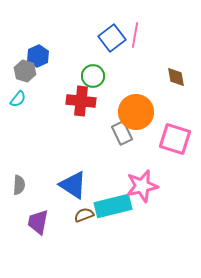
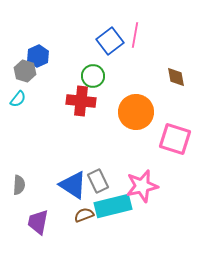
blue square: moved 2 px left, 3 px down
gray rectangle: moved 24 px left, 48 px down
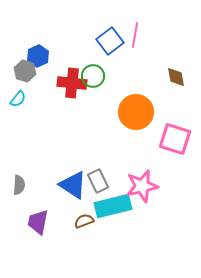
red cross: moved 9 px left, 18 px up
brown semicircle: moved 6 px down
